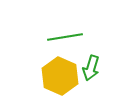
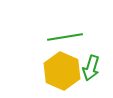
yellow hexagon: moved 2 px right, 5 px up
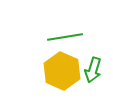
green arrow: moved 2 px right, 2 px down
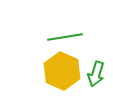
green arrow: moved 3 px right, 4 px down
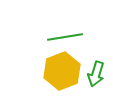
yellow hexagon: rotated 15 degrees clockwise
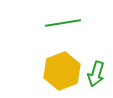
green line: moved 2 px left, 14 px up
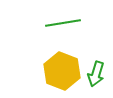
yellow hexagon: rotated 18 degrees counterclockwise
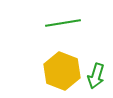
green arrow: moved 2 px down
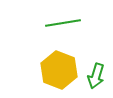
yellow hexagon: moved 3 px left, 1 px up
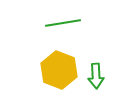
green arrow: rotated 20 degrees counterclockwise
